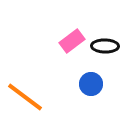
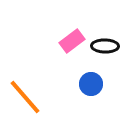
orange line: rotated 12 degrees clockwise
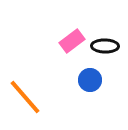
blue circle: moved 1 px left, 4 px up
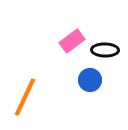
black ellipse: moved 4 px down
orange line: rotated 66 degrees clockwise
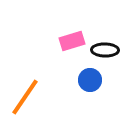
pink rectangle: rotated 20 degrees clockwise
orange line: rotated 9 degrees clockwise
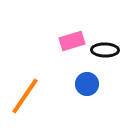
blue circle: moved 3 px left, 4 px down
orange line: moved 1 px up
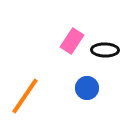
pink rectangle: rotated 40 degrees counterclockwise
blue circle: moved 4 px down
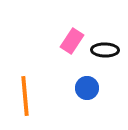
orange line: rotated 39 degrees counterclockwise
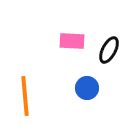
pink rectangle: rotated 60 degrees clockwise
black ellipse: moved 4 px right; rotated 64 degrees counterclockwise
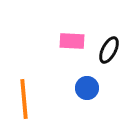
orange line: moved 1 px left, 3 px down
